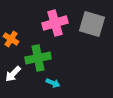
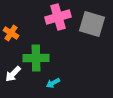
pink cross: moved 3 px right, 6 px up
orange cross: moved 6 px up
green cross: moved 2 px left; rotated 10 degrees clockwise
cyan arrow: rotated 128 degrees clockwise
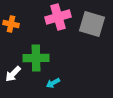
orange cross: moved 9 px up; rotated 21 degrees counterclockwise
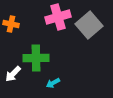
gray square: moved 3 px left, 1 px down; rotated 32 degrees clockwise
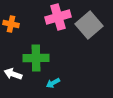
white arrow: rotated 66 degrees clockwise
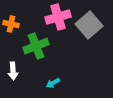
green cross: moved 12 px up; rotated 20 degrees counterclockwise
white arrow: moved 3 px up; rotated 114 degrees counterclockwise
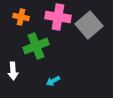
pink cross: rotated 25 degrees clockwise
orange cross: moved 10 px right, 7 px up
cyan arrow: moved 2 px up
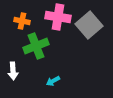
orange cross: moved 1 px right, 4 px down
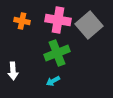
pink cross: moved 3 px down
green cross: moved 21 px right, 7 px down
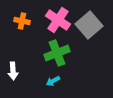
pink cross: rotated 25 degrees clockwise
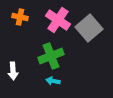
orange cross: moved 2 px left, 4 px up
gray square: moved 3 px down
green cross: moved 6 px left, 3 px down
cyan arrow: rotated 40 degrees clockwise
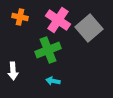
green cross: moved 3 px left, 6 px up
